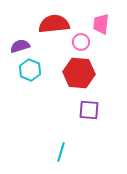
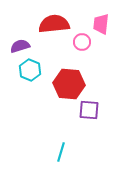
pink circle: moved 1 px right
red hexagon: moved 10 px left, 11 px down
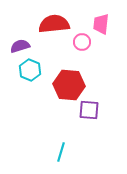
red hexagon: moved 1 px down
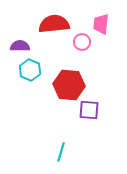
purple semicircle: rotated 18 degrees clockwise
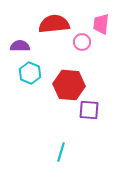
cyan hexagon: moved 3 px down
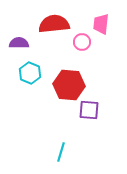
purple semicircle: moved 1 px left, 3 px up
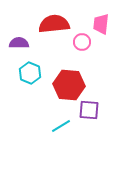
cyan line: moved 26 px up; rotated 42 degrees clockwise
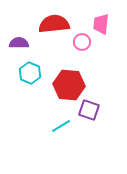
purple square: rotated 15 degrees clockwise
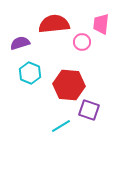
purple semicircle: moved 1 px right; rotated 18 degrees counterclockwise
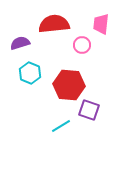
pink circle: moved 3 px down
